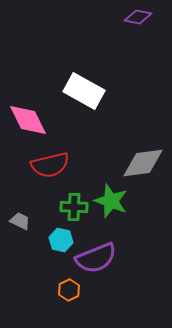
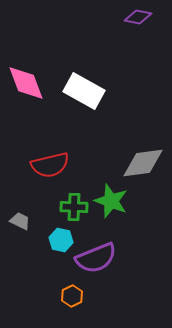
pink diamond: moved 2 px left, 37 px up; rotated 6 degrees clockwise
orange hexagon: moved 3 px right, 6 px down
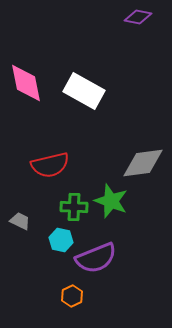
pink diamond: rotated 9 degrees clockwise
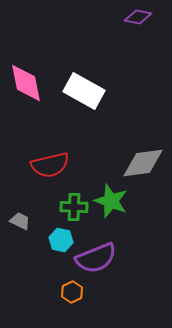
orange hexagon: moved 4 px up
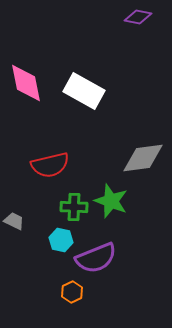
gray diamond: moved 5 px up
gray trapezoid: moved 6 px left
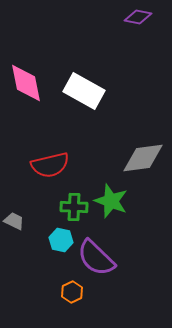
purple semicircle: rotated 66 degrees clockwise
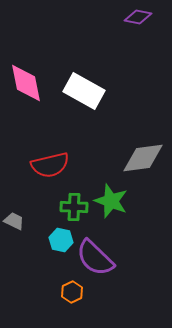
purple semicircle: moved 1 px left
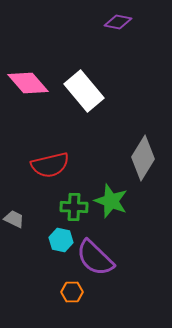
purple diamond: moved 20 px left, 5 px down
pink diamond: moved 2 px right; rotated 30 degrees counterclockwise
white rectangle: rotated 21 degrees clockwise
gray diamond: rotated 51 degrees counterclockwise
gray trapezoid: moved 2 px up
orange hexagon: rotated 25 degrees clockwise
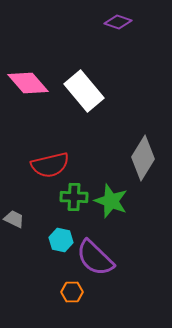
purple diamond: rotated 8 degrees clockwise
green cross: moved 10 px up
